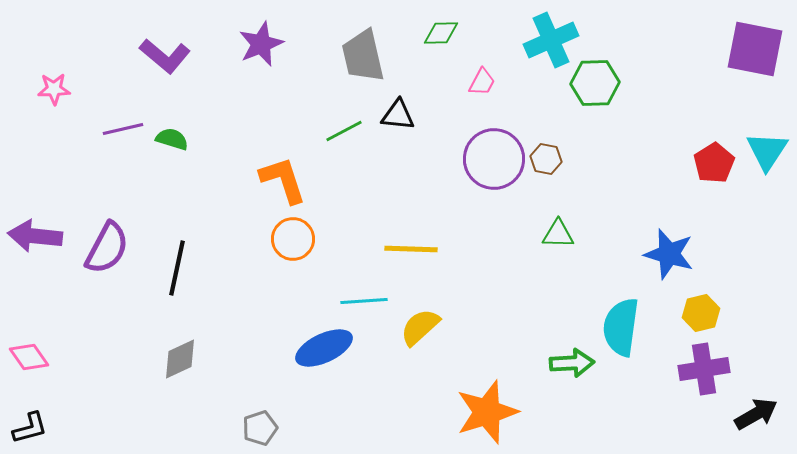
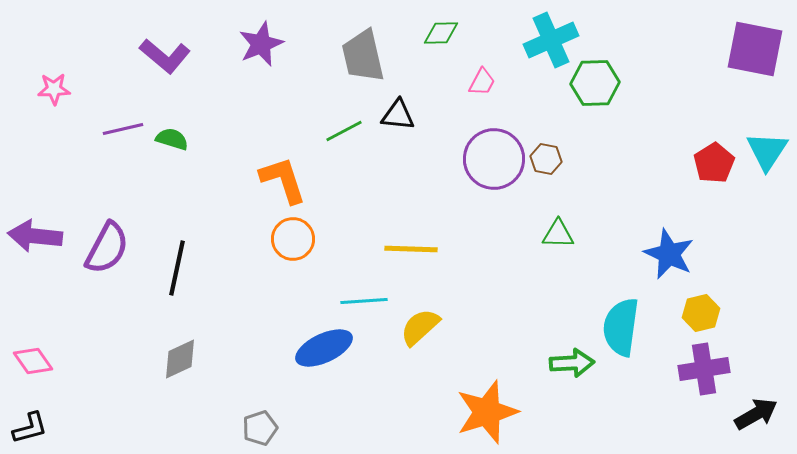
blue star: rotated 9 degrees clockwise
pink diamond: moved 4 px right, 4 px down
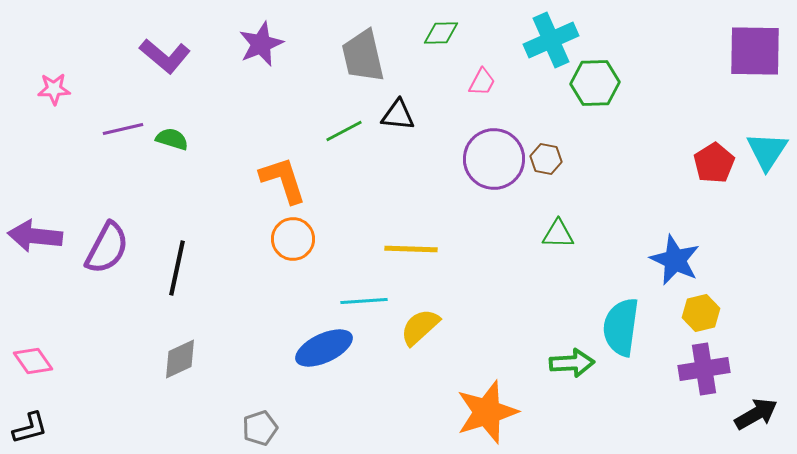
purple square: moved 2 px down; rotated 10 degrees counterclockwise
blue star: moved 6 px right, 6 px down
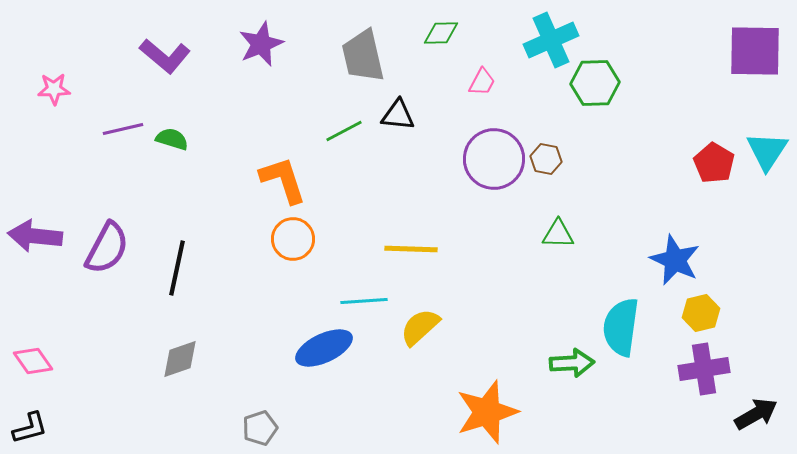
red pentagon: rotated 9 degrees counterclockwise
gray diamond: rotated 6 degrees clockwise
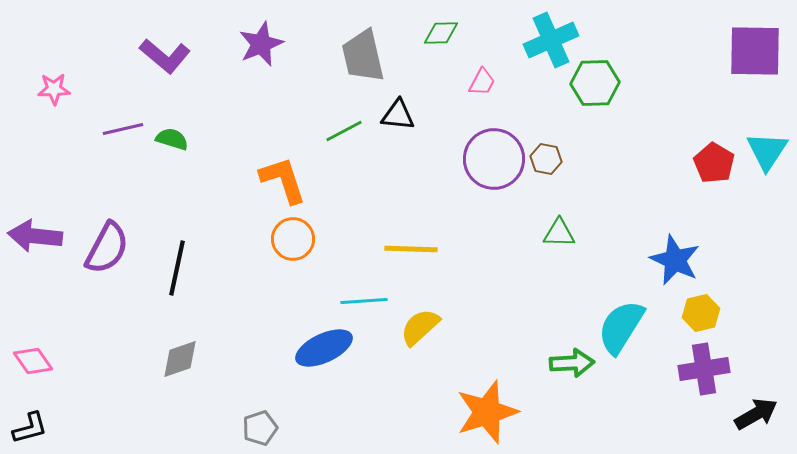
green triangle: moved 1 px right, 1 px up
cyan semicircle: rotated 24 degrees clockwise
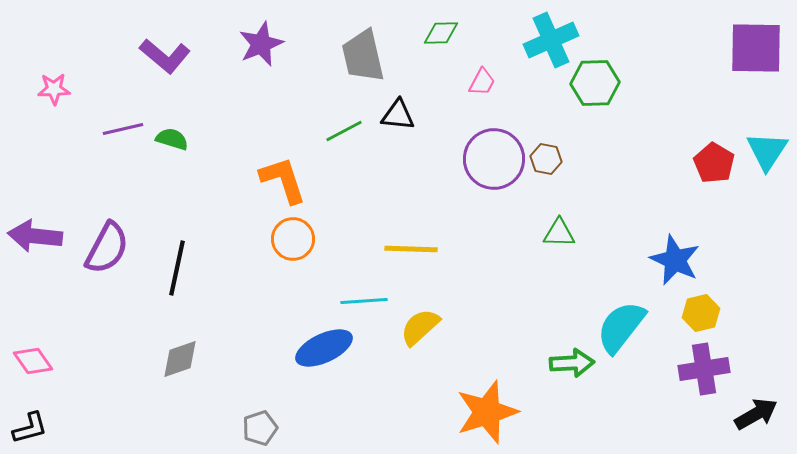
purple square: moved 1 px right, 3 px up
cyan semicircle: rotated 6 degrees clockwise
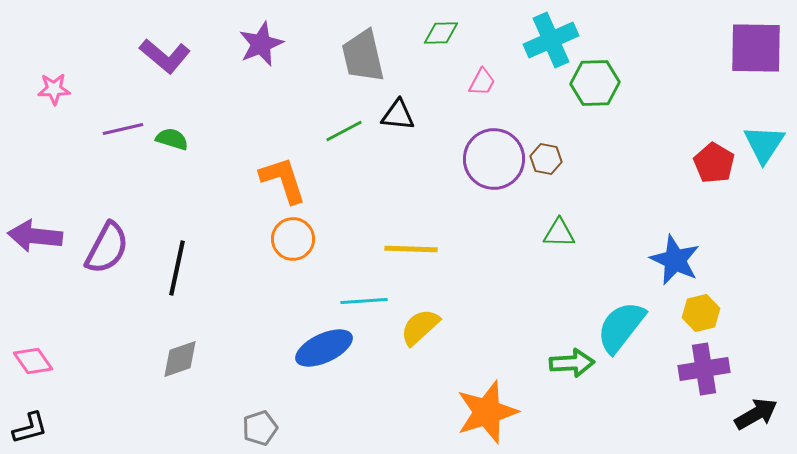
cyan triangle: moved 3 px left, 7 px up
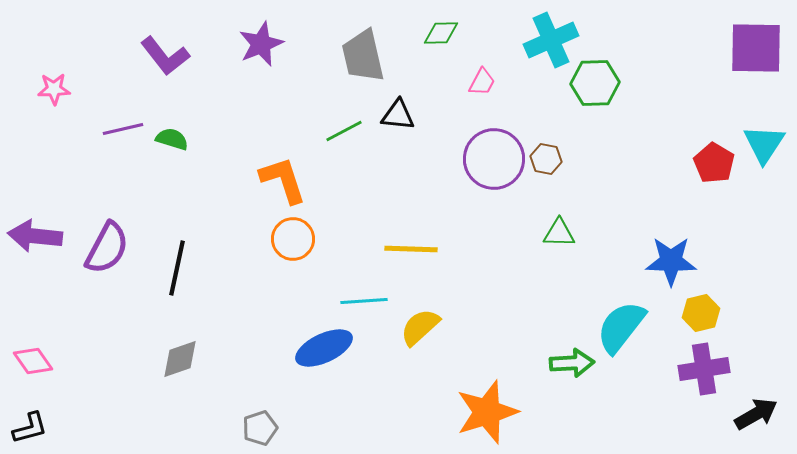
purple L-shape: rotated 12 degrees clockwise
blue star: moved 4 px left, 1 px down; rotated 24 degrees counterclockwise
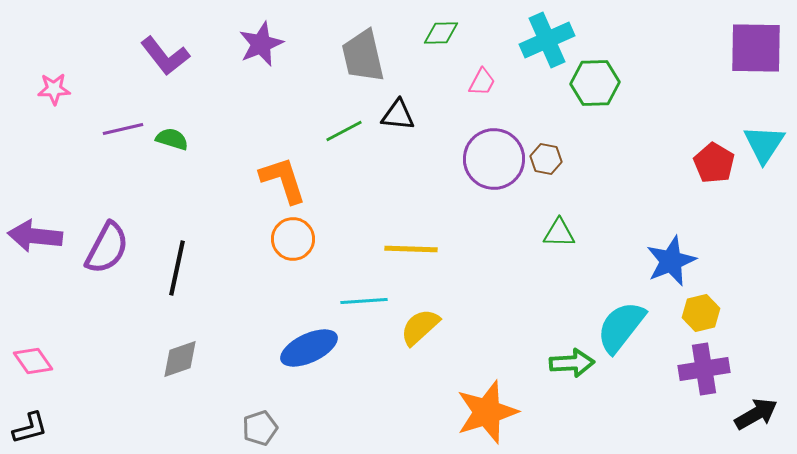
cyan cross: moved 4 px left
blue star: rotated 24 degrees counterclockwise
blue ellipse: moved 15 px left
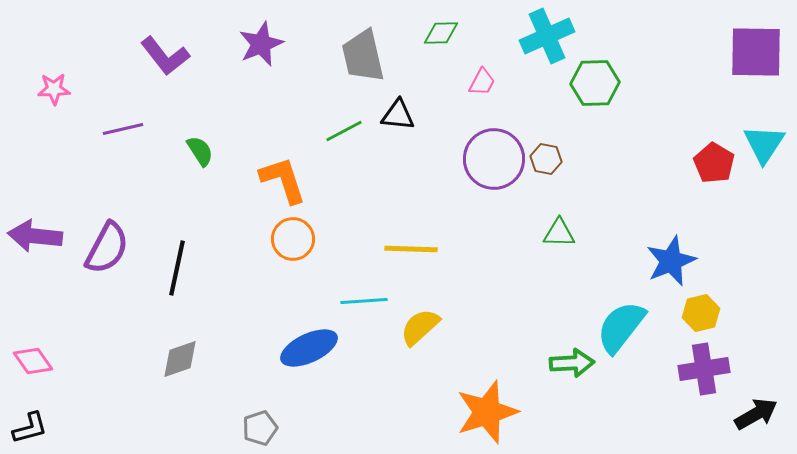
cyan cross: moved 4 px up
purple square: moved 4 px down
green semicircle: moved 28 px right, 12 px down; rotated 40 degrees clockwise
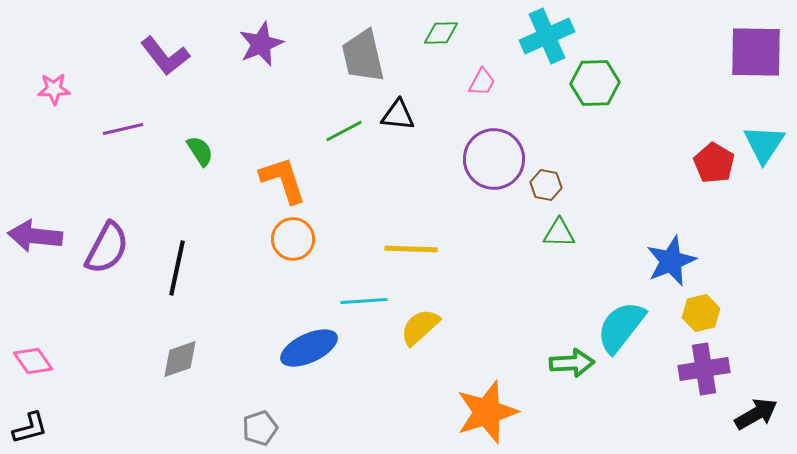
brown hexagon: moved 26 px down
